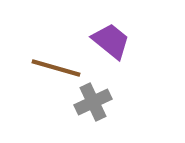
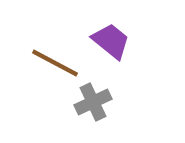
brown line: moved 1 px left, 5 px up; rotated 12 degrees clockwise
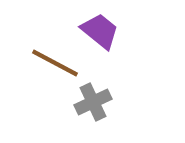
purple trapezoid: moved 11 px left, 10 px up
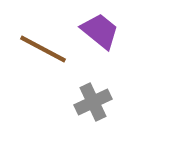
brown line: moved 12 px left, 14 px up
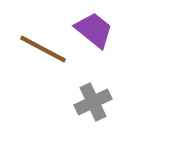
purple trapezoid: moved 6 px left, 1 px up
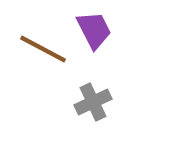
purple trapezoid: rotated 24 degrees clockwise
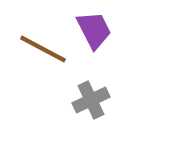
gray cross: moved 2 px left, 2 px up
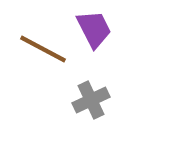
purple trapezoid: moved 1 px up
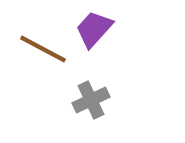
purple trapezoid: rotated 111 degrees counterclockwise
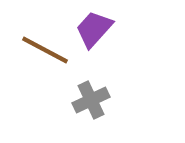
brown line: moved 2 px right, 1 px down
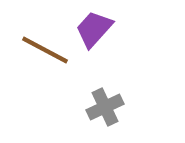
gray cross: moved 14 px right, 7 px down
